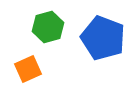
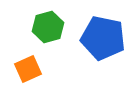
blue pentagon: rotated 9 degrees counterclockwise
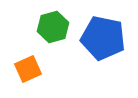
green hexagon: moved 5 px right
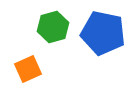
blue pentagon: moved 5 px up
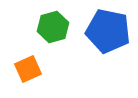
blue pentagon: moved 5 px right, 2 px up
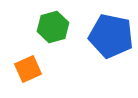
blue pentagon: moved 3 px right, 5 px down
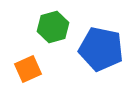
blue pentagon: moved 10 px left, 13 px down
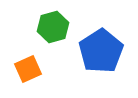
blue pentagon: moved 2 px down; rotated 27 degrees clockwise
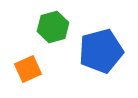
blue pentagon: rotated 18 degrees clockwise
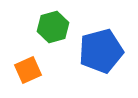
orange square: moved 1 px down
